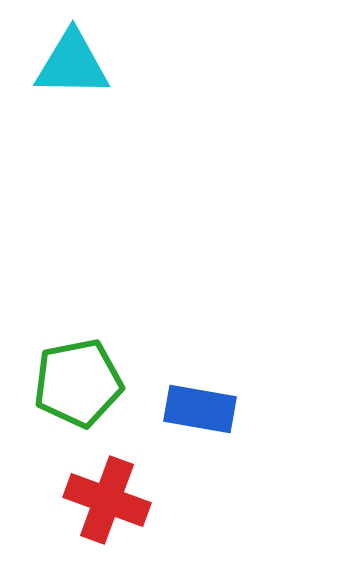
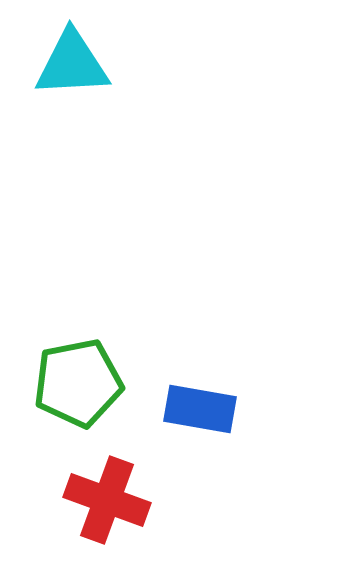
cyan triangle: rotated 4 degrees counterclockwise
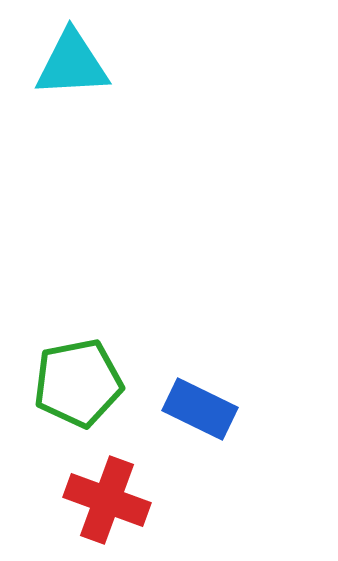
blue rectangle: rotated 16 degrees clockwise
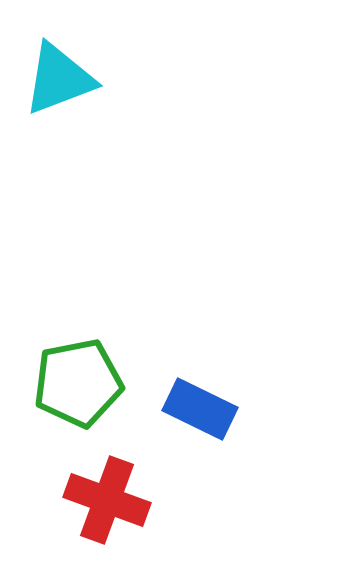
cyan triangle: moved 13 px left, 15 px down; rotated 18 degrees counterclockwise
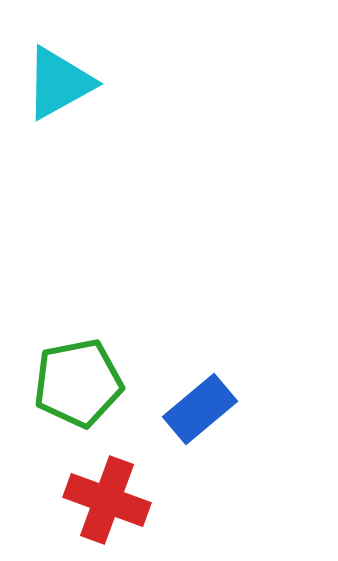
cyan triangle: moved 4 px down; rotated 8 degrees counterclockwise
blue rectangle: rotated 66 degrees counterclockwise
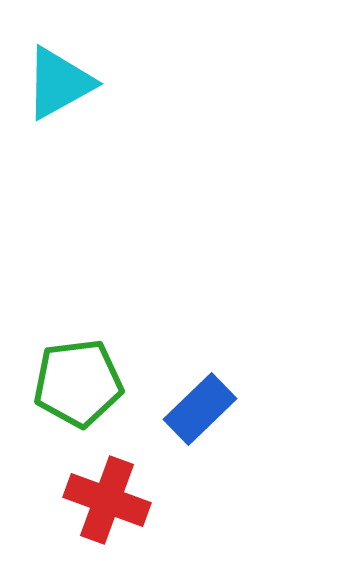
green pentagon: rotated 4 degrees clockwise
blue rectangle: rotated 4 degrees counterclockwise
